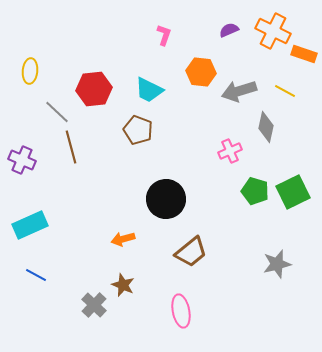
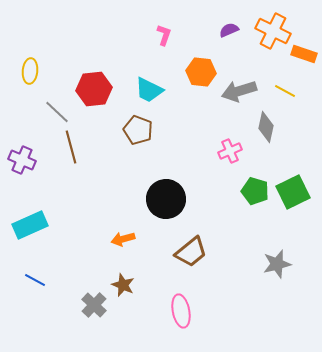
blue line: moved 1 px left, 5 px down
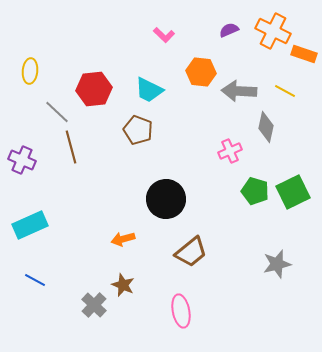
pink L-shape: rotated 115 degrees clockwise
gray arrow: rotated 20 degrees clockwise
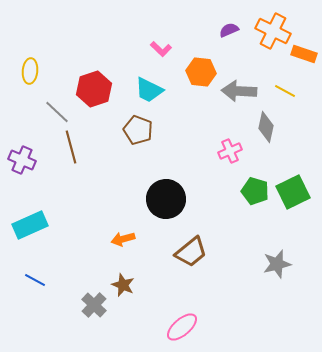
pink L-shape: moved 3 px left, 14 px down
red hexagon: rotated 12 degrees counterclockwise
pink ellipse: moved 1 px right, 16 px down; rotated 60 degrees clockwise
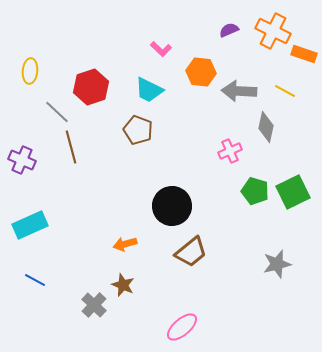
red hexagon: moved 3 px left, 2 px up
black circle: moved 6 px right, 7 px down
orange arrow: moved 2 px right, 5 px down
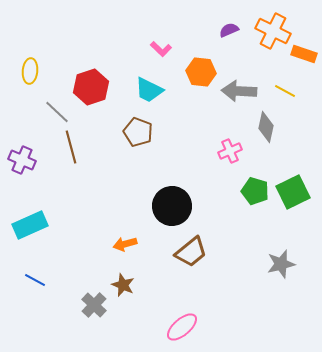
brown pentagon: moved 2 px down
gray star: moved 4 px right
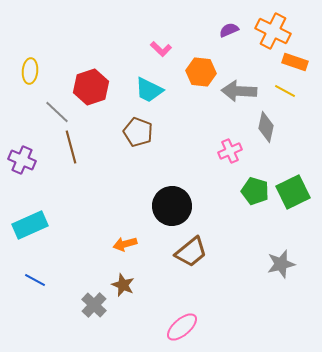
orange rectangle: moved 9 px left, 8 px down
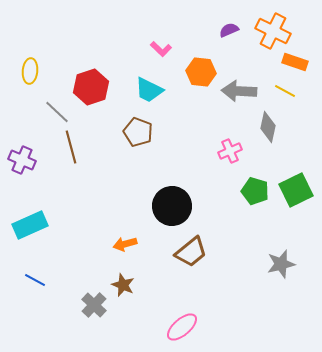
gray diamond: moved 2 px right
green square: moved 3 px right, 2 px up
